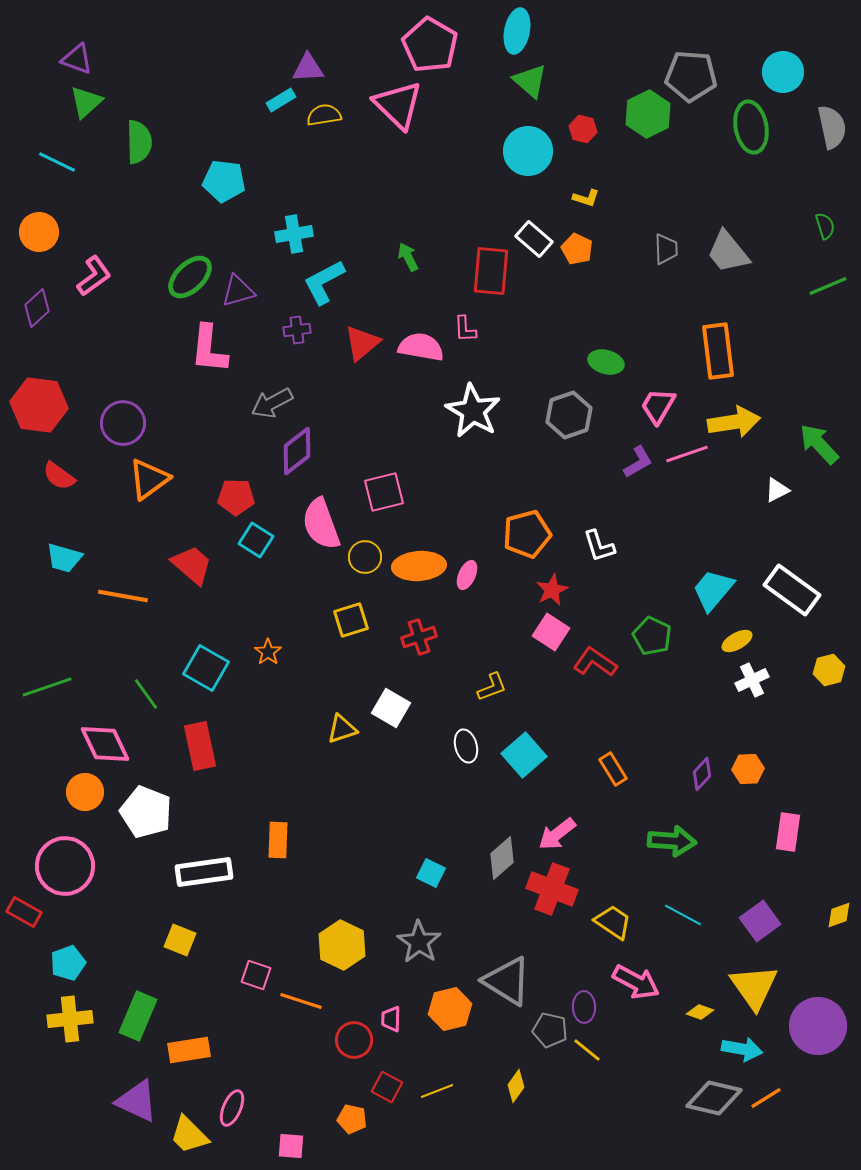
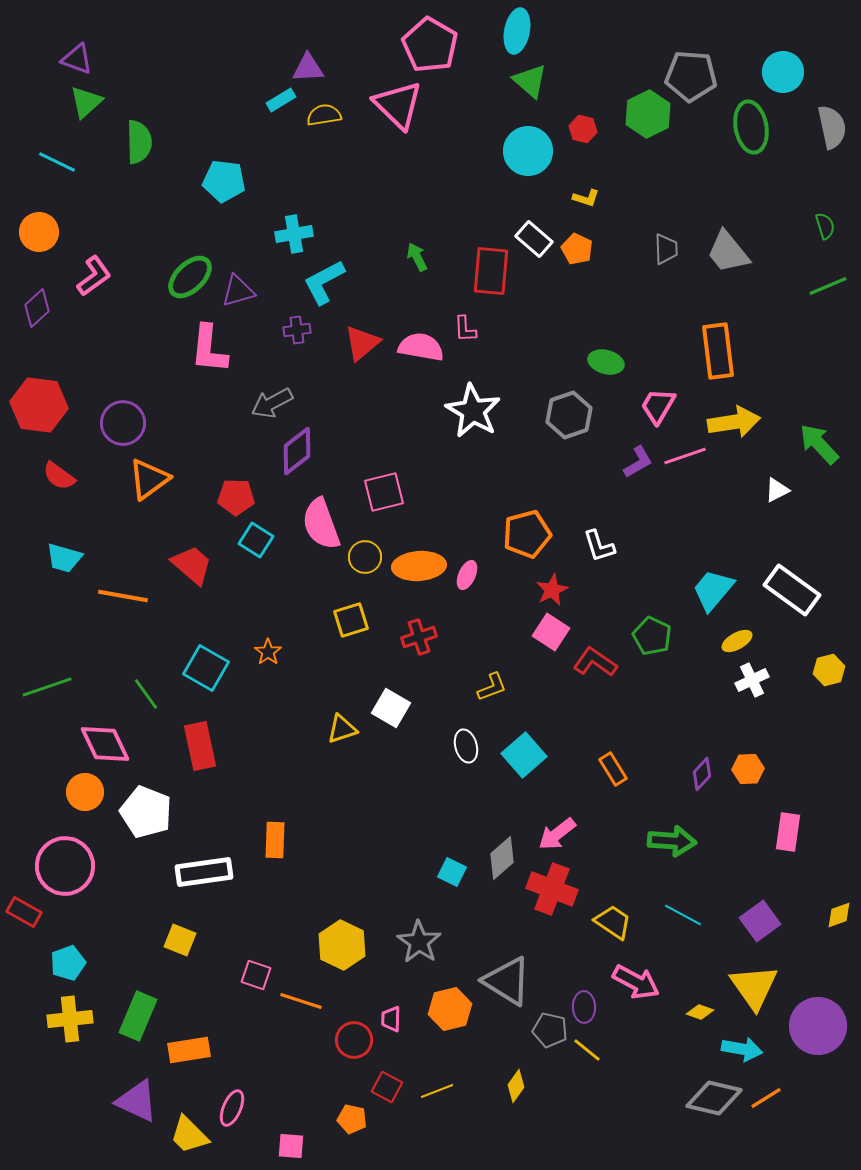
green arrow at (408, 257): moved 9 px right
pink line at (687, 454): moved 2 px left, 2 px down
orange rectangle at (278, 840): moved 3 px left
cyan square at (431, 873): moved 21 px right, 1 px up
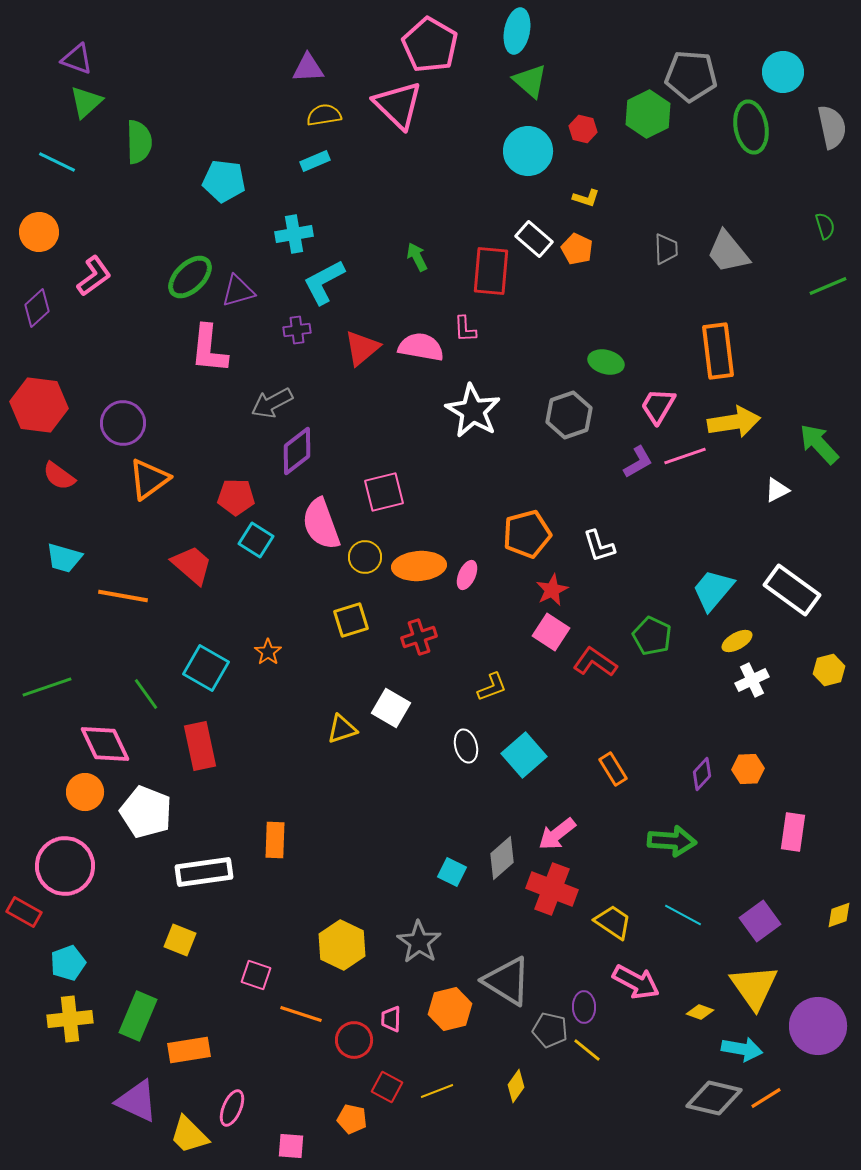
cyan rectangle at (281, 100): moved 34 px right, 61 px down; rotated 8 degrees clockwise
red triangle at (362, 343): moved 5 px down
pink rectangle at (788, 832): moved 5 px right
orange line at (301, 1001): moved 13 px down
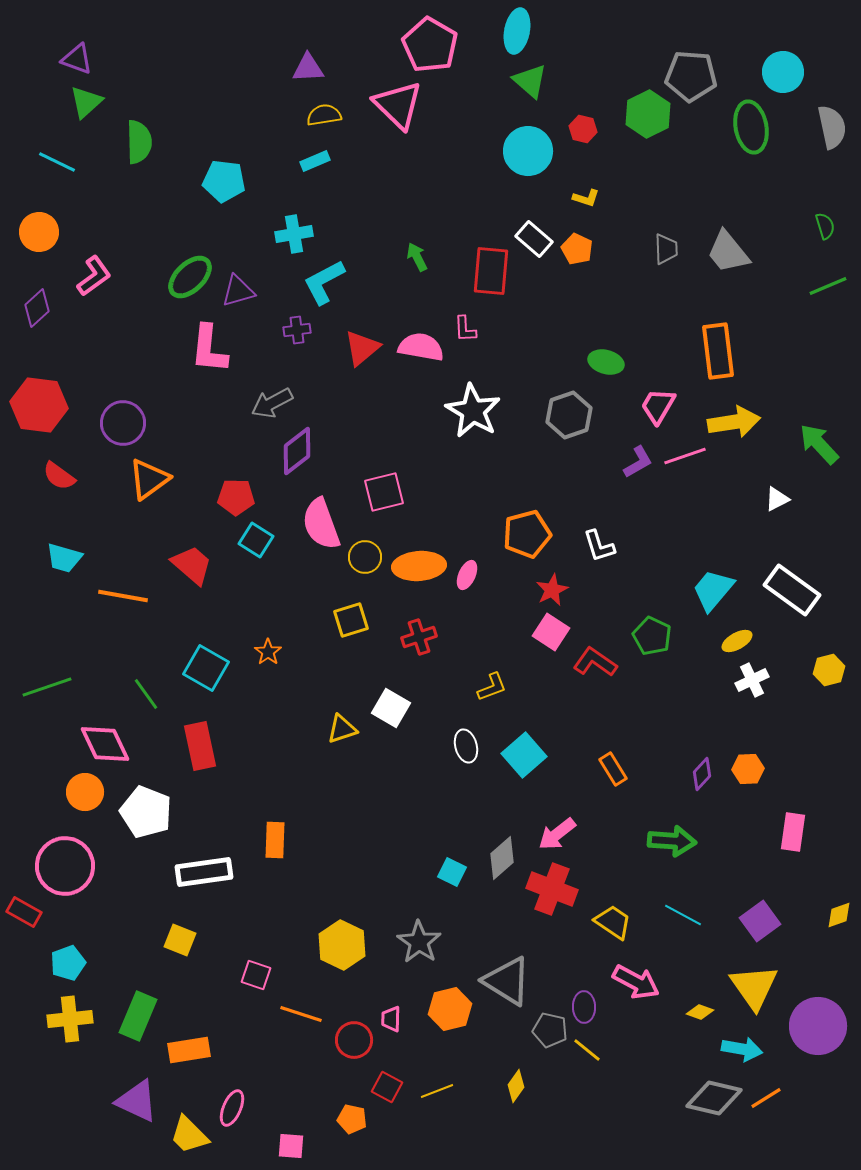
white triangle at (777, 490): moved 9 px down
